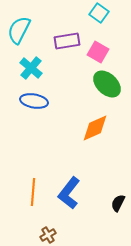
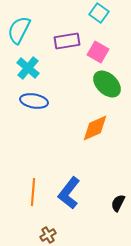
cyan cross: moved 3 px left
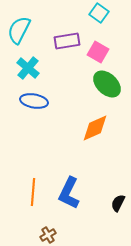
blue L-shape: rotated 12 degrees counterclockwise
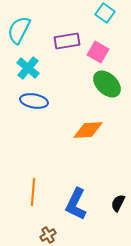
cyan square: moved 6 px right
orange diamond: moved 7 px left, 2 px down; rotated 20 degrees clockwise
blue L-shape: moved 7 px right, 11 px down
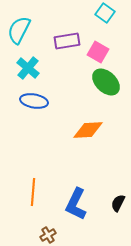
green ellipse: moved 1 px left, 2 px up
